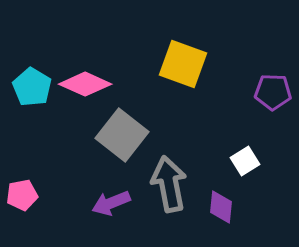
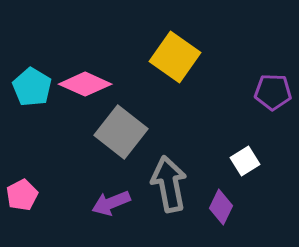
yellow square: moved 8 px left, 7 px up; rotated 15 degrees clockwise
gray square: moved 1 px left, 3 px up
pink pentagon: rotated 16 degrees counterclockwise
purple diamond: rotated 20 degrees clockwise
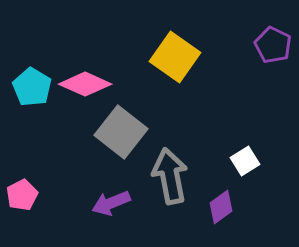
purple pentagon: moved 47 px up; rotated 24 degrees clockwise
gray arrow: moved 1 px right, 8 px up
purple diamond: rotated 28 degrees clockwise
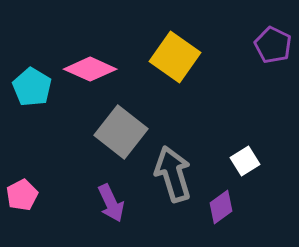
pink diamond: moved 5 px right, 15 px up
gray arrow: moved 3 px right, 2 px up; rotated 6 degrees counterclockwise
purple arrow: rotated 93 degrees counterclockwise
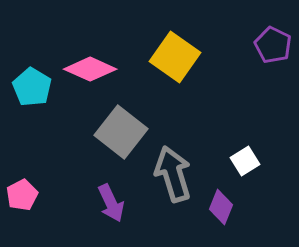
purple diamond: rotated 32 degrees counterclockwise
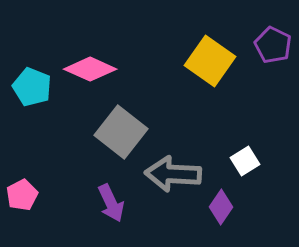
yellow square: moved 35 px right, 4 px down
cyan pentagon: rotated 9 degrees counterclockwise
gray arrow: rotated 70 degrees counterclockwise
purple diamond: rotated 12 degrees clockwise
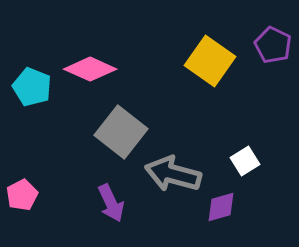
gray arrow: rotated 12 degrees clockwise
purple diamond: rotated 40 degrees clockwise
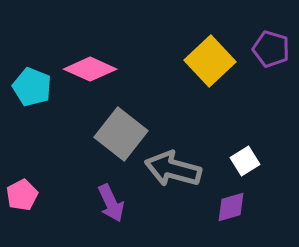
purple pentagon: moved 2 px left, 4 px down; rotated 9 degrees counterclockwise
yellow square: rotated 12 degrees clockwise
gray square: moved 2 px down
gray arrow: moved 5 px up
purple diamond: moved 10 px right
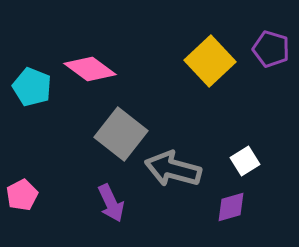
pink diamond: rotated 12 degrees clockwise
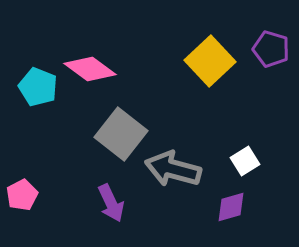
cyan pentagon: moved 6 px right
